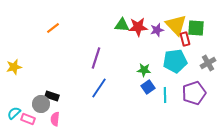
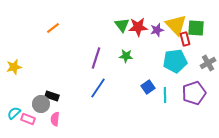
green triangle: rotated 49 degrees clockwise
green star: moved 18 px left, 14 px up
blue line: moved 1 px left
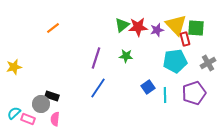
green triangle: rotated 28 degrees clockwise
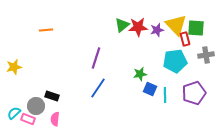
orange line: moved 7 px left, 2 px down; rotated 32 degrees clockwise
green star: moved 14 px right, 18 px down; rotated 16 degrees counterclockwise
gray cross: moved 2 px left, 8 px up; rotated 21 degrees clockwise
blue square: moved 2 px right, 2 px down; rotated 32 degrees counterclockwise
gray circle: moved 5 px left, 2 px down
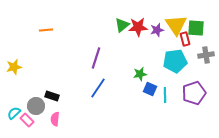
yellow triangle: rotated 10 degrees clockwise
pink rectangle: moved 1 px left, 1 px down; rotated 24 degrees clockwise
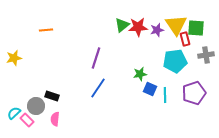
yellow star: moved 9 px up
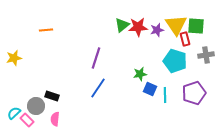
green square: moved 2 px up
cyan pentagon: rotated 25 degrees clockwise
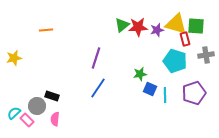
yellow triangle: moved 1 px up; rotated 40 degrees counterclockwise
gray circle: moved 1 px right
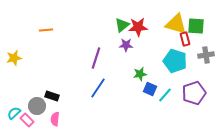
purple star: moved 31 px left, 15 px down; rotated 16 degrees clockwise
cyan line: rotated 42 degrees clockwise
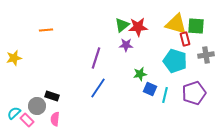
cyan line: rotated 28 degrees counterclockwise
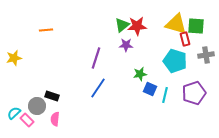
red star: moved 1 px left, 1 px up
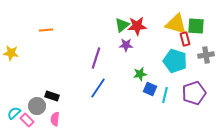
yellow star: moved 3 px left, 5 px up; rotated 21 degrees clockwise
